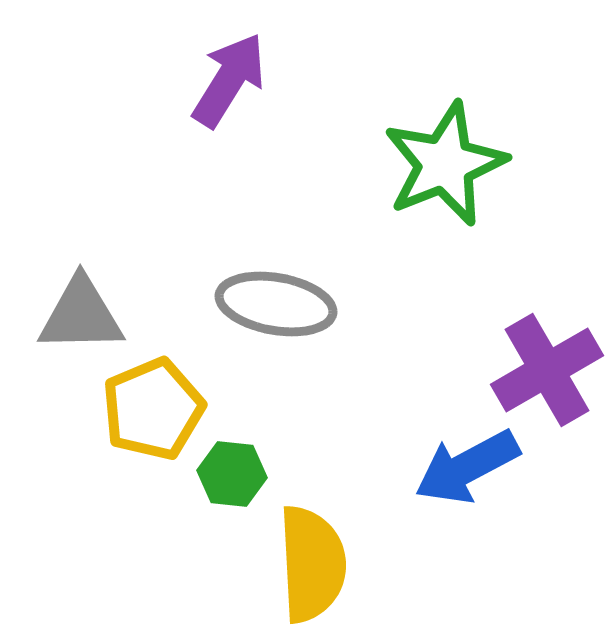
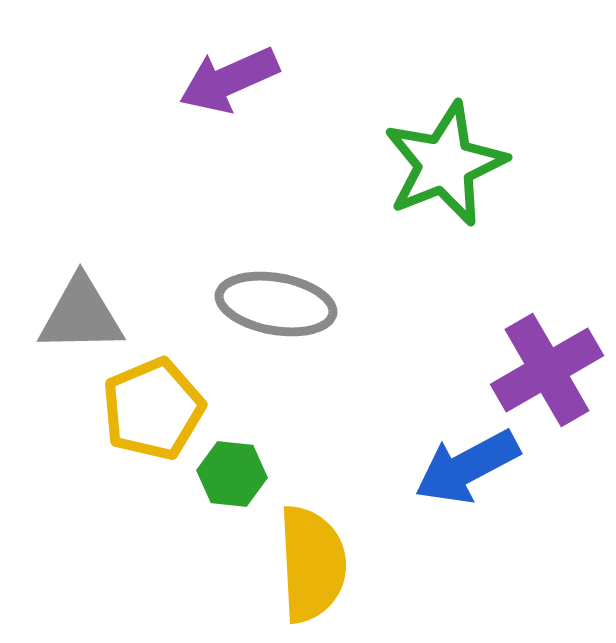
purple arrow: rotated 146 degrees counterclockwise
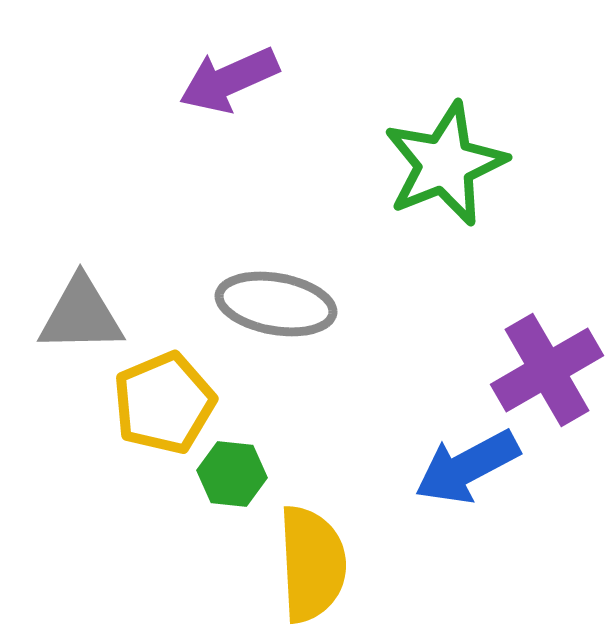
yellow pentagon: moved 11 px right, 6 px up
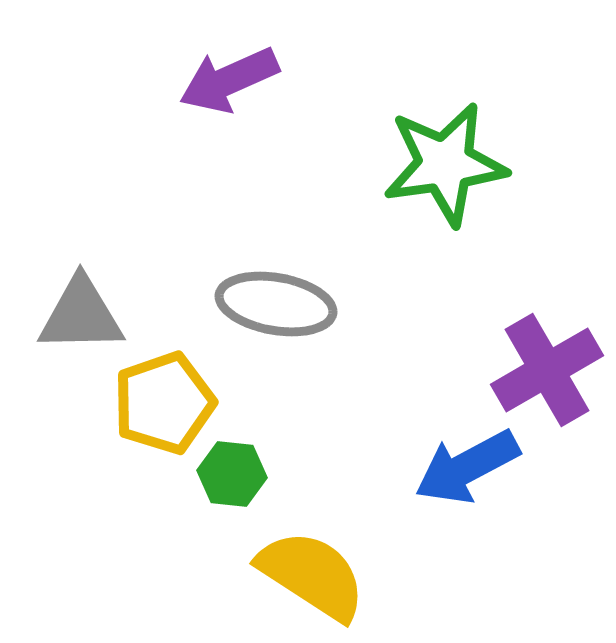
green star: rotated 14 degrees clockwise
yellow pentagon: rotated 4 degrees clockwise
yellow semicircle: moved 11 px down; rotated 54 degrees counterclockwise
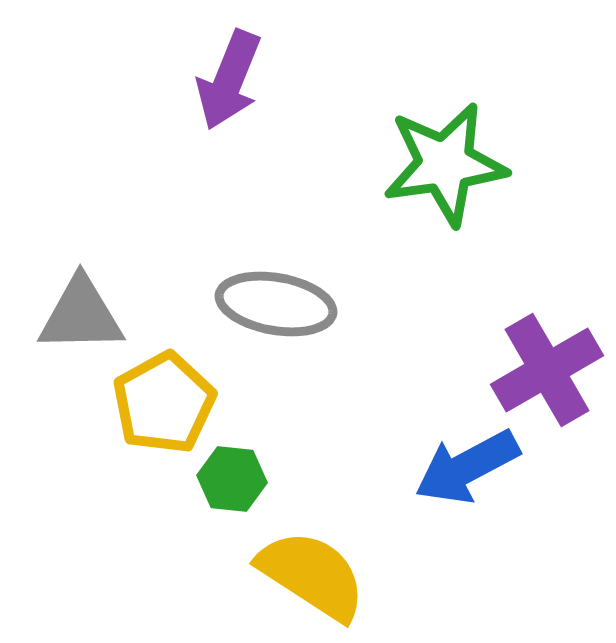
purple arrow: rotated 44 degrees counterclockwise
yellow pentagon: rotated 10 degrees counterclockwise
green hexagon: moved 5 px down
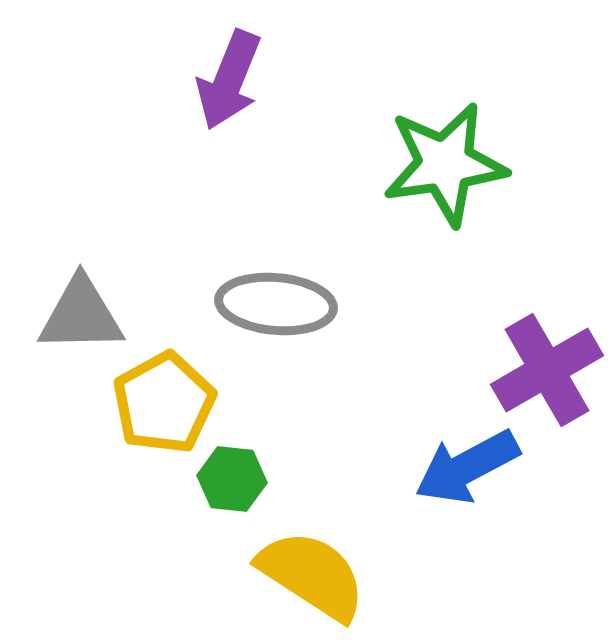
gray ellipse: rotated 5 degrees counterclockwise
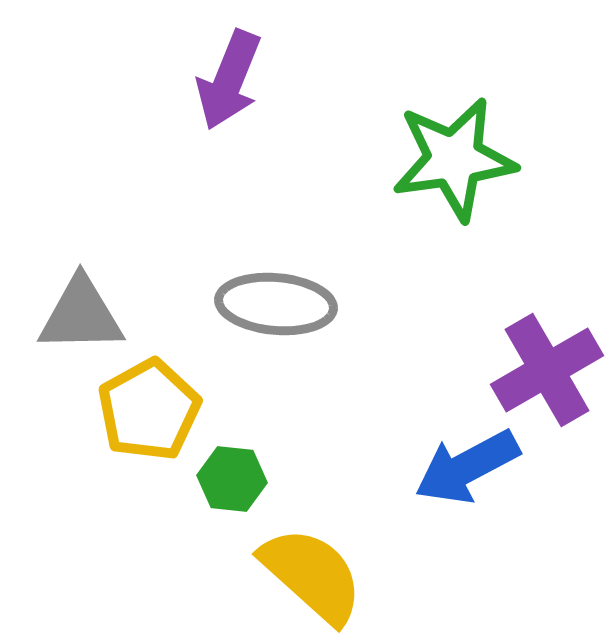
green star: moved 9 px right, 5 px up
yellow pentagon: moved 15 px left, 7 px down
yellow semicircle: rotated 9 degrees clockwise
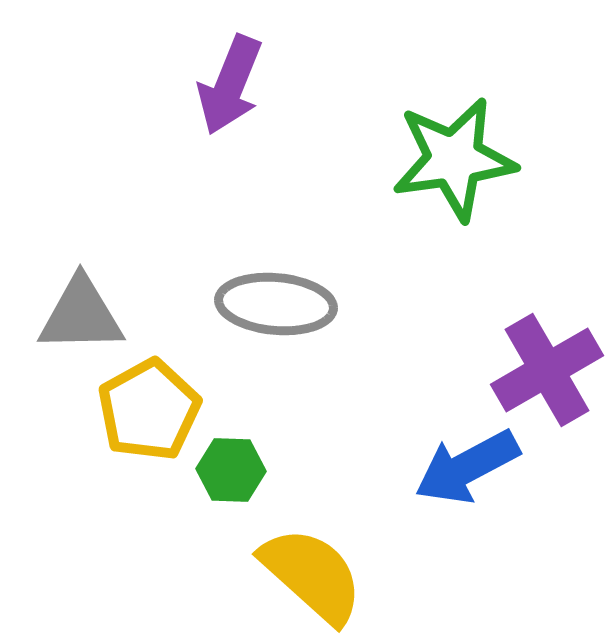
purple arrow: moved 1 px right, 5 px down
green hexagon: moved 1 px left, 9 px up; rotated 4 degrees counterclockwise
